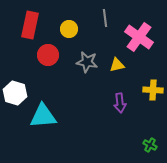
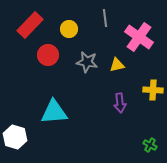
red rectangle: rotated 32 degrees clockwise
white hexagon: moved 44 px down
cyan triangle: moved 11 px right, 4 px up
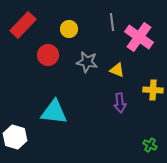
gray line: moved 7 px right, 4 px down
red rectangle: moved 7 px left
yellow triangle: moved 5 px down; rotated 35 degrees clockwise
cyan triangle: rotated 12 degrees clockwise
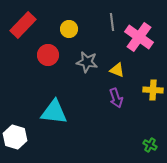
purple arrow: moved 4 px left, 5 px up; rotated 12 degrees counterclockwise
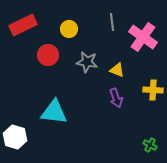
red rectangle: rotated 20 degrees clockwise
pink cross: moved 4 px right
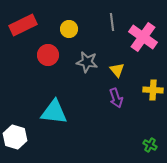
yellow triangle: rotated 28 degrees clockwise
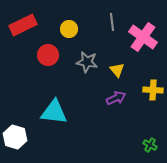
purple arrow: rotated 96 degrees counterclockwise
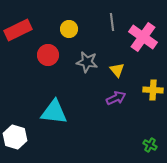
red rectangle: moved 5 px left, 5 px down
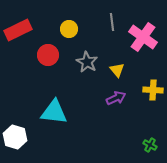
gray star: rotated 20 degrees clockwise
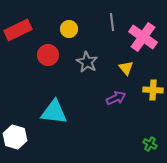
yellow triangle: moved 9 px right, 2 px up
green cross: moved 1 px up
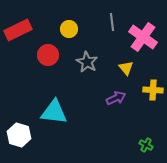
white hexagon: moved 4 px right, 2 px up
green cross: moved 4 px left, 1 px down
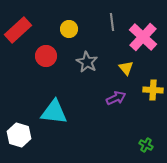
red rectangle: rotated 16 degrees counterclockwise
pink cross: rotated 8 degrees clockwise
red circle: moved 2 px left, 1 px down
